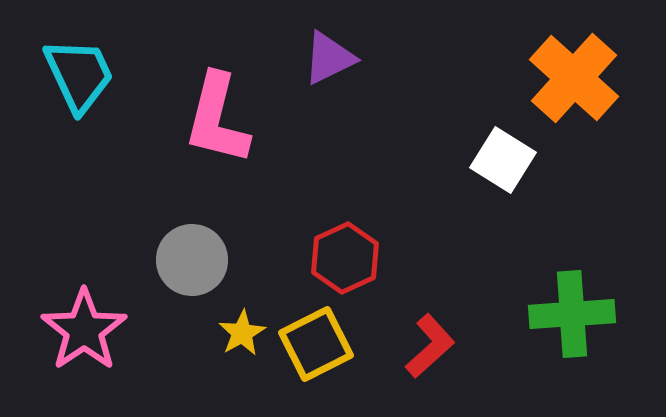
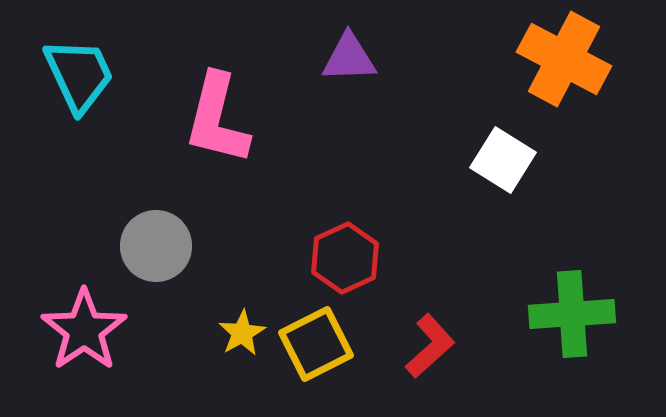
purple triangle: moved 20 px right; rotated 24 degrees clockwise
orange cross: moved 10 px left, 19 px up; rotated 14 degrees counterclockwise
gray circle: moved 36 px left, 14 px up
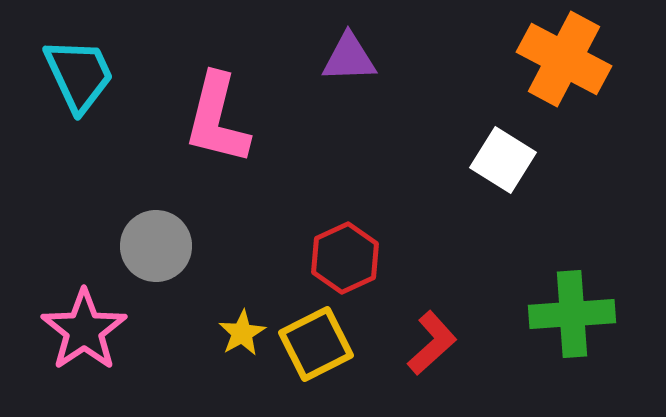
red L-shape: moved 2 px right, 3 px up
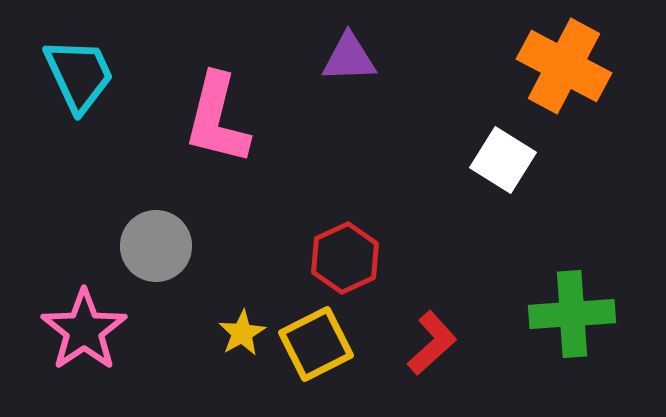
orange cross: moved 7 px down
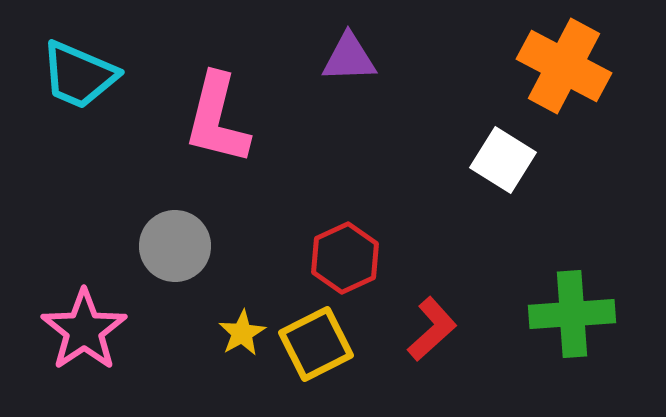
cyan trapezoid: rotated 138 degrees clockwise
gray circle: moved 19 px right
red L-shape: moved 14 px up
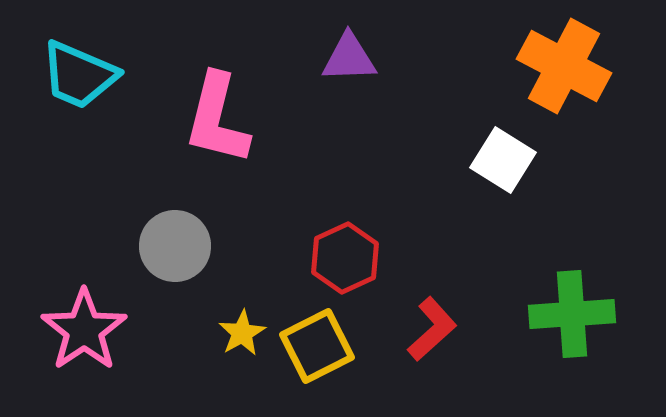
yellow square: moved 1 px right, 2 px down
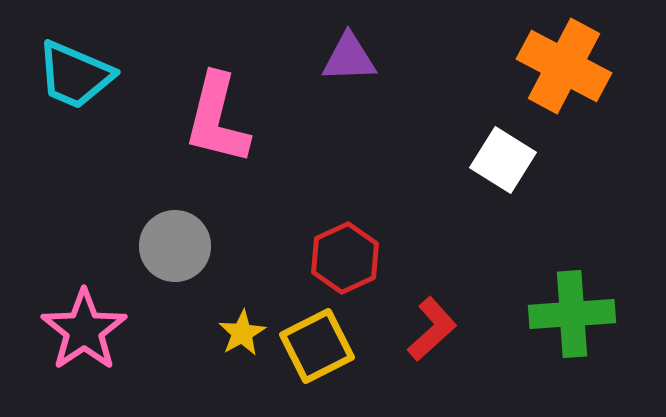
cyan trapezoid: moved 4 px left
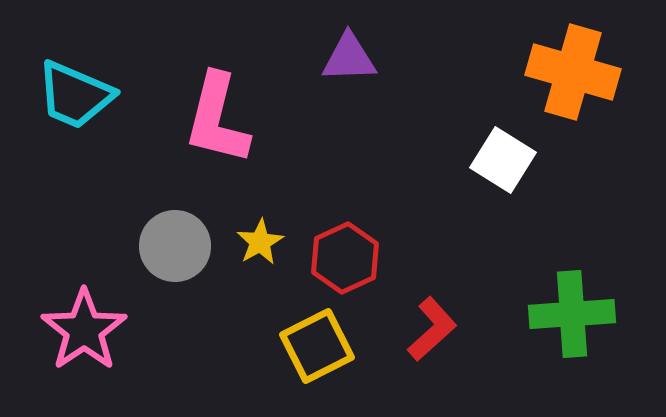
orange cross: moved 9 px right, 6 px down; rotated 12 degrees counterclockwise
cyan trapezoid: moved 20 px down
yellow star: moved 18 px right, 91 px up
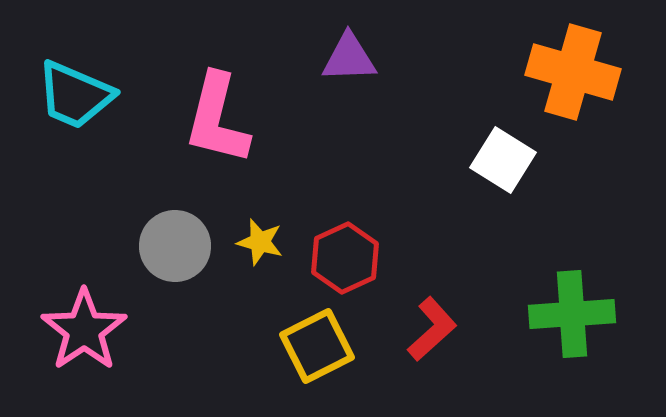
yellow star: rotated 27 degrees counterclockwise
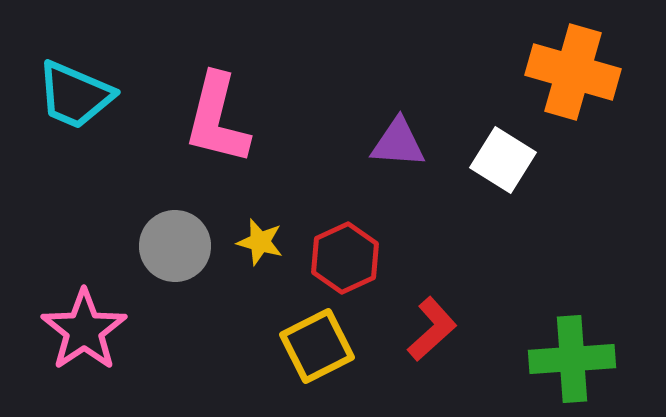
purple triangle: moved 49 px right, 85 px down; rotated 6 degrees clockwise
green cross: moved 45 px down
